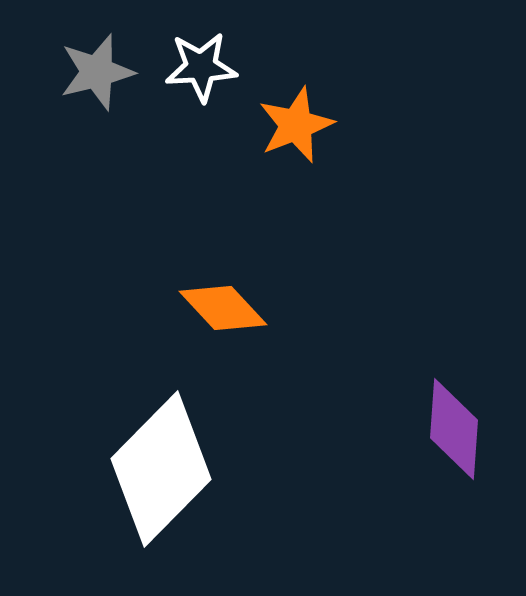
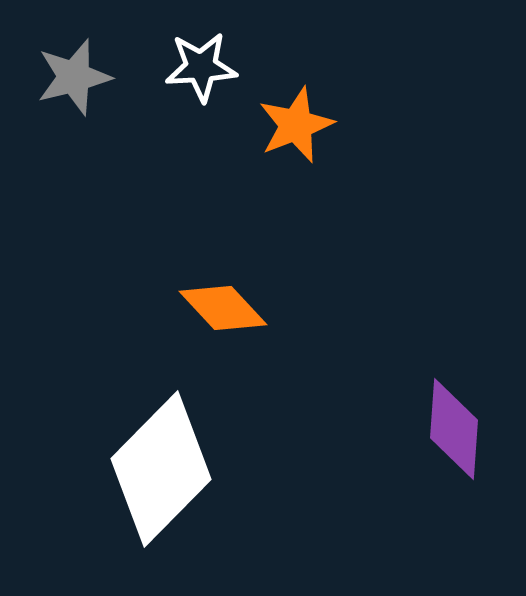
gray star: moved 23 px left, 5 px down
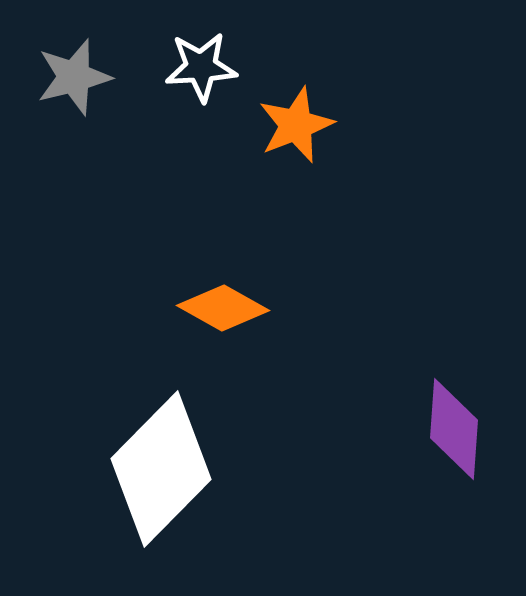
orange diamond: rotated 18 degrees counterclockwise
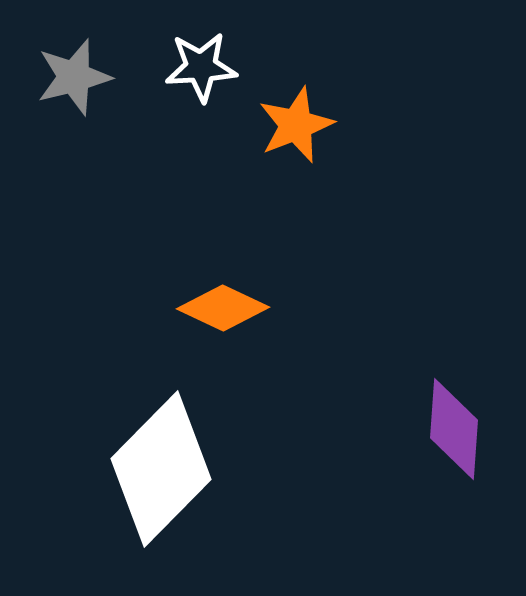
orange diamond: rotated 4 degrees counterclockwise
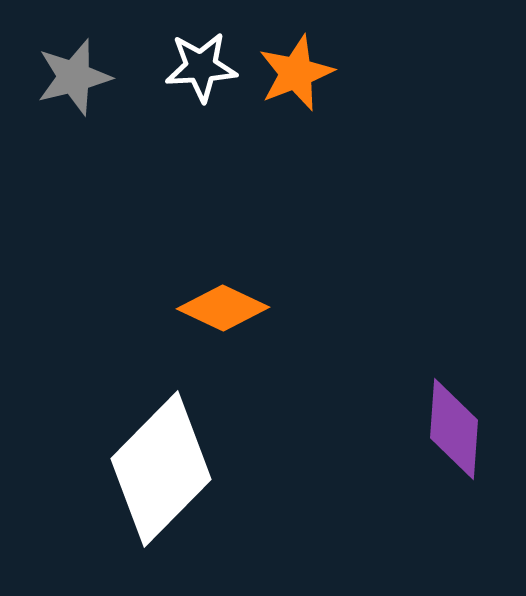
orange star: moved 52 px up
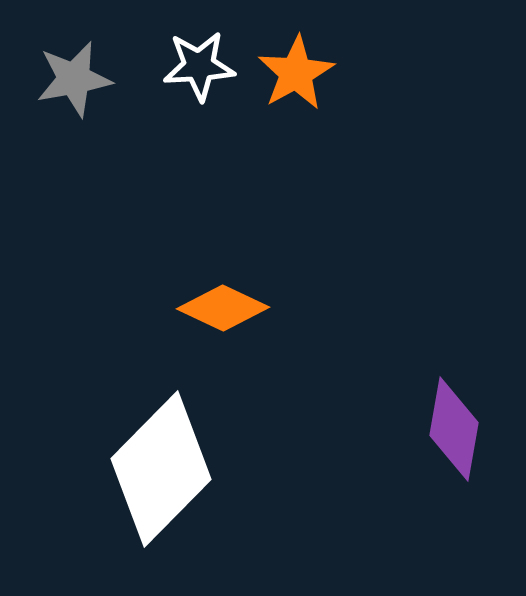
white star: moved 2 px left, 1 px up
orange star: rotated 8 degrees counterclockwise
gray star: moved 2 px down; rotated 4 degrees clockwise
purple diamond: rotated 6 degrees clockwise
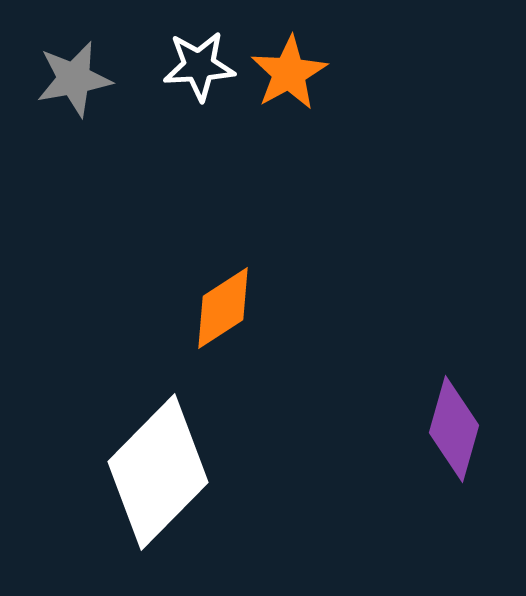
orange star: moved 7 px left
orange diamond: rotated 58 degrees counterclockwise
purple diamond: rotated 6 degrees clockwise
white diamond: moved 3 px left, 3 px down
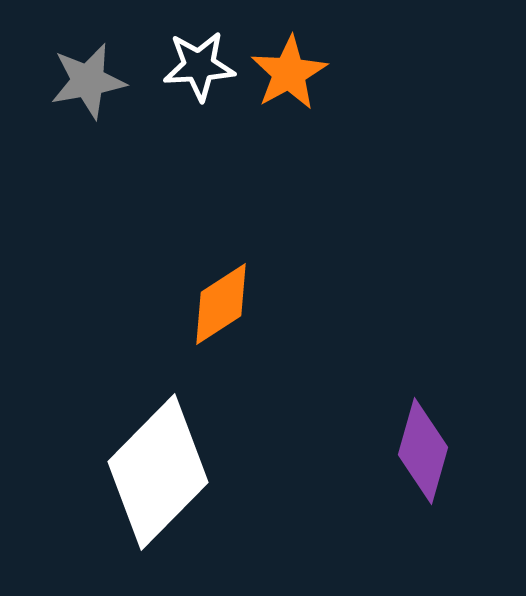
gray star: moved 14 px right, 2 px down
orange diamond: moved 2 px left, 4 px up
purple diamond: moved 31 px left, 22 px down
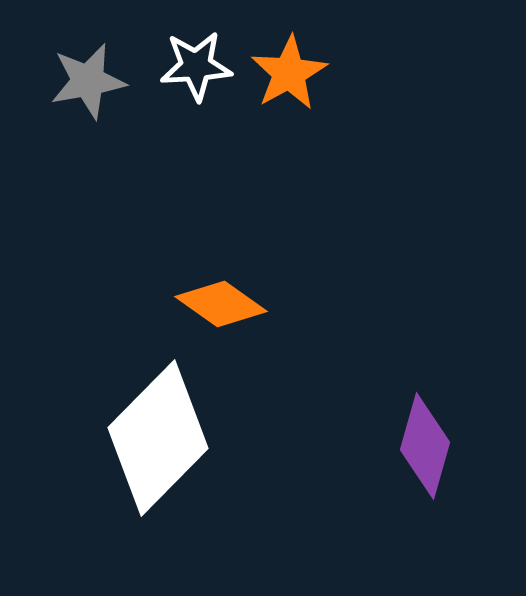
white star: moved 3 px left
orange diamond: rotated 68 degrees clockwise
purple diamond: moved 2 px right, 5 px up
white diamond: moved 34 px up
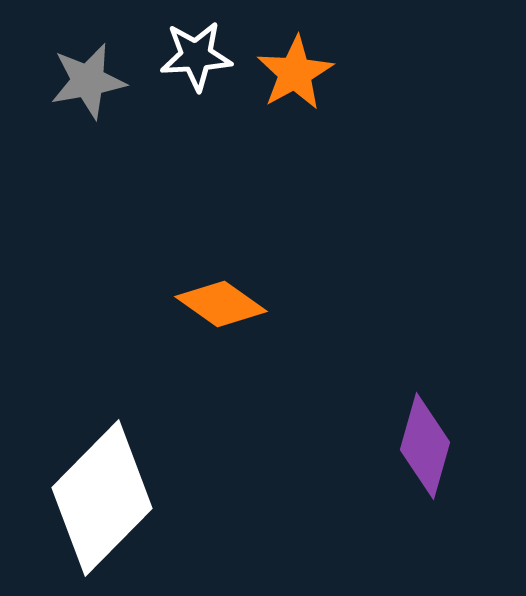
white star: moved 10 px up
orange star: moved 6 px right
white diamond: moved 56 px left, 60 px down
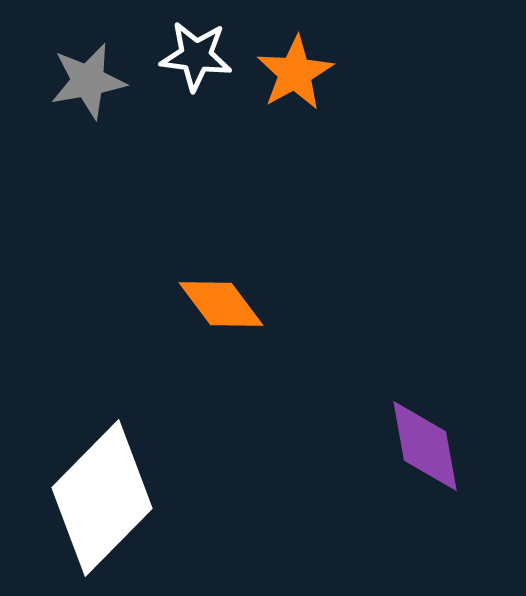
white star: rotated 10 degrees clockwise
orange diamond: rotated 18 degrees clockwise
purple diamond: rotated 26 degrees counterclockwise
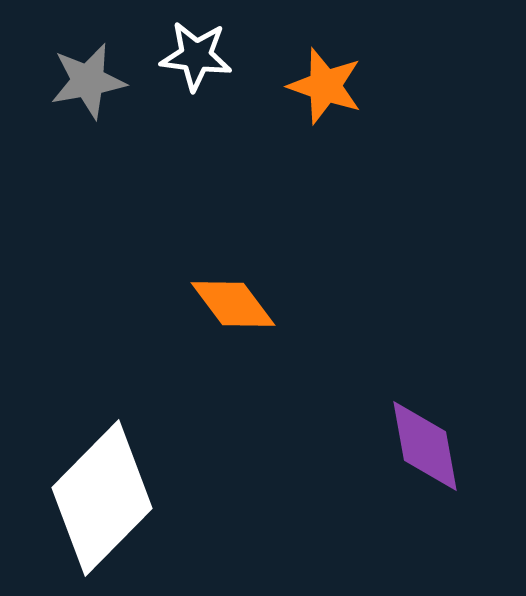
orange star: moved 30 px right, 13 px down; rotated 24 degrees counterclockwise
orange diamond: moved 12 px right
